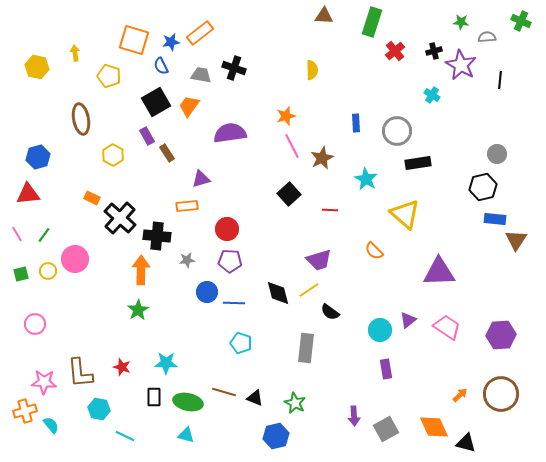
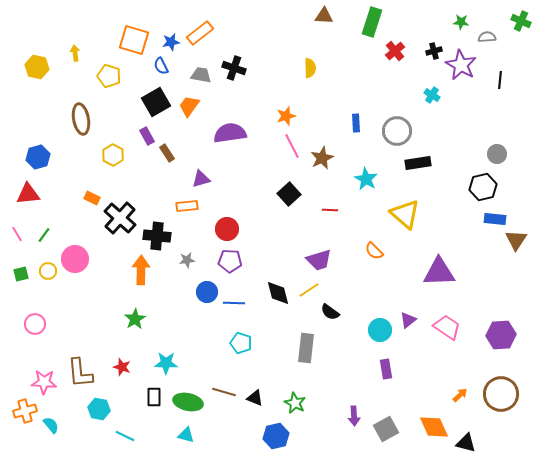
yellow semicircle at (312, 70): moved 2 px left, 2 px up
green star at (138, 310): moved 3 px left, 9 px down
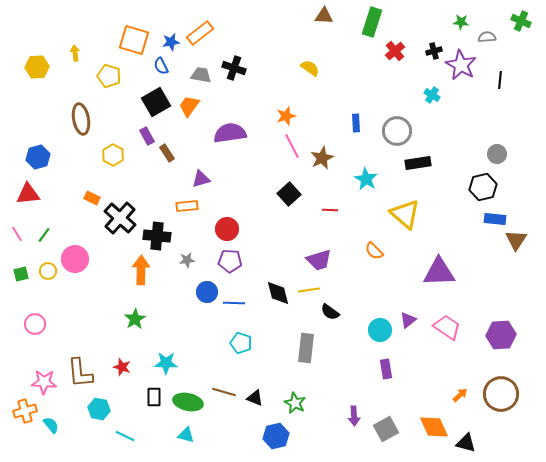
yellow hexagon at (37, 67): rotated 15 degrees counterclockwise
yellow semicircle at (310, 68): rotated 54 degrees counterclockwise
yellow line at (309, 290): rotated 25 degrees clockwise
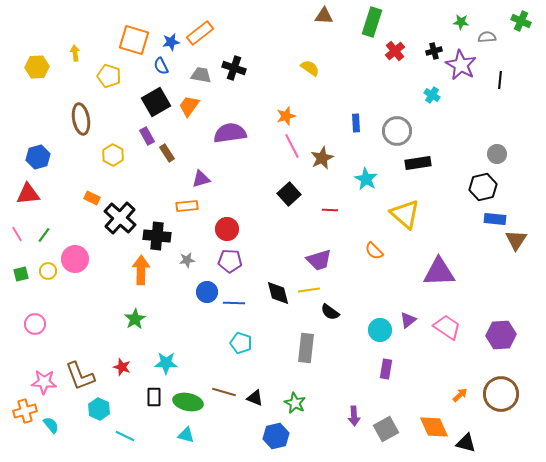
purple rectangle at (386, 369): rotated 18 degrees clockwise
brown L-shape at (80, 373): moved 3 px down; rotated 16 degrees counterclockwise
cyan hexagon at (99, 409): rotated 15 degrees clockwise
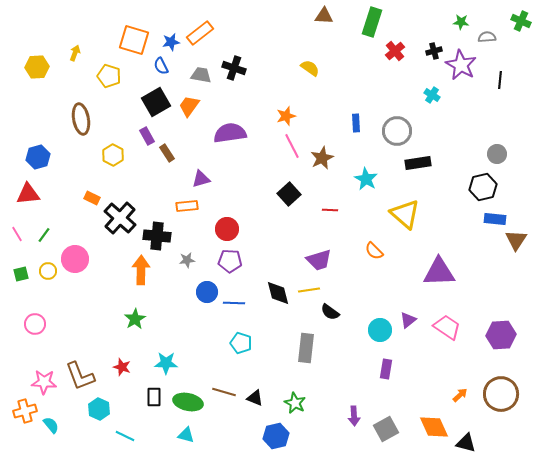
yellow arrow at (75, 53): rotated 28 degrees clockwise
